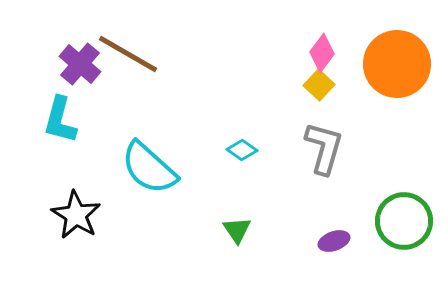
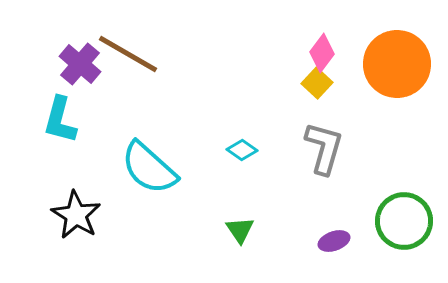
yellow square: moved 2 px left, 2 px up
green triangle: moved 3 px right
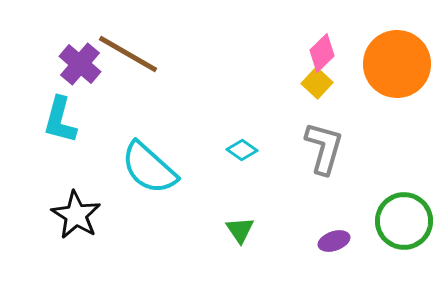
pink diamond: rotated 9 degrees clockwise
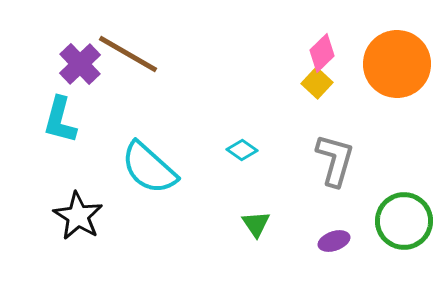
purple cross: rotated 6 degrees clockwise
gray L-shape: moved 11 px right, 12 px down
black star: moved 2 px right, 1 px down
green triangle: moved 16 px right, 6 px up
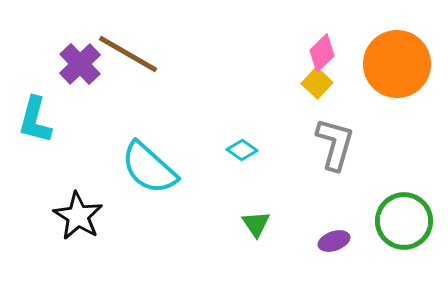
cyan L-shape: moved 25 px left
gray L-shape: moved 16 px up
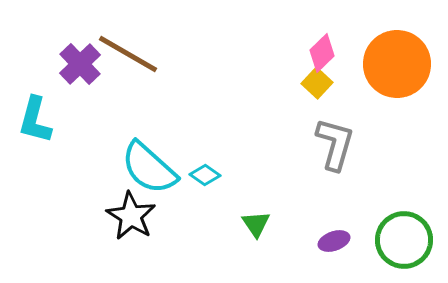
cyan diamond: moved 37 px left, 25 px down
black star: moved 53 px right
green circle: moved 19 px down
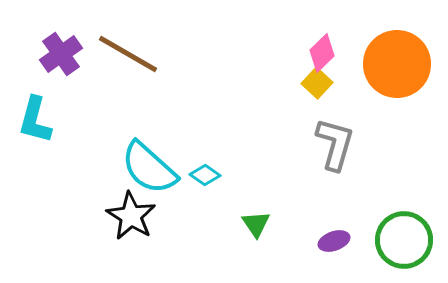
purple cross: moved 19 px left, 10 px up; rotated 9 degrees clockwise
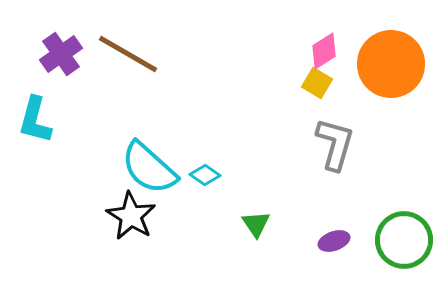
pink diamond: moved 2 px right, 2 px up; rotated 12 degrees clockwise
orange circle: moved 6 px left
yellow square: rotated 12 degrees counterclockwise
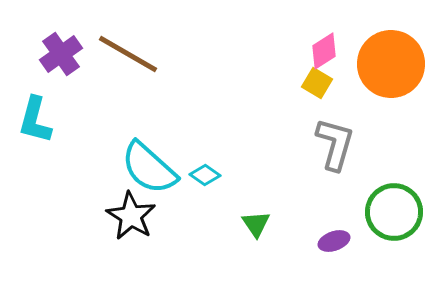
green circle: moved 10 px left, 28 px up
